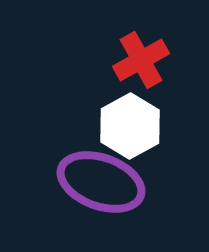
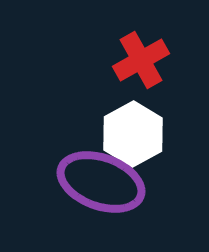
white hexagon: moved 3 px right, 8 px down
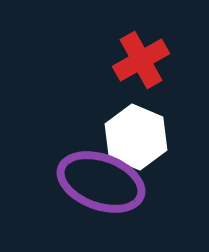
white hexagon: moved 3 px right, 3 px down; rotated 8 degrees counterclockwise
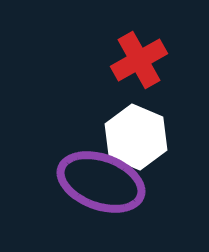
red cross: moved 2 px left
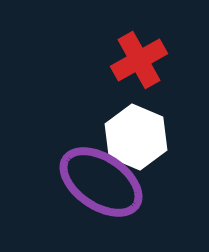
purple ellipse: rotated 14 degrees clockwise
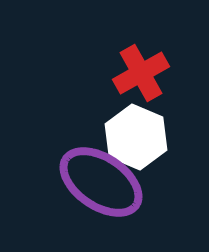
red cross: moved 2 px right, 13 px down
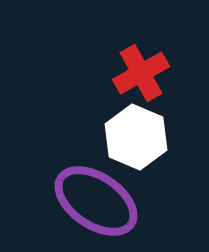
purple ellipse: moved 5 px left, 19 px down
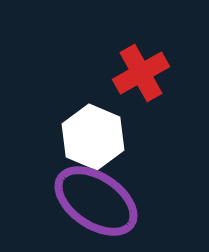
white hexagon: moved 43 px left
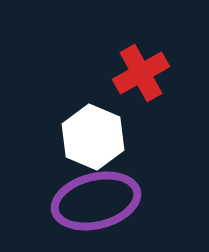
purple ellipse: rotated 48 degrees counterclockwise
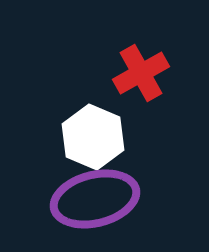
purple ellipse: moved 1 px left, 2 px up
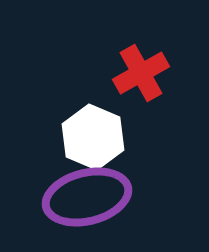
purple ellipse: moved 8 px left, 2 px up
